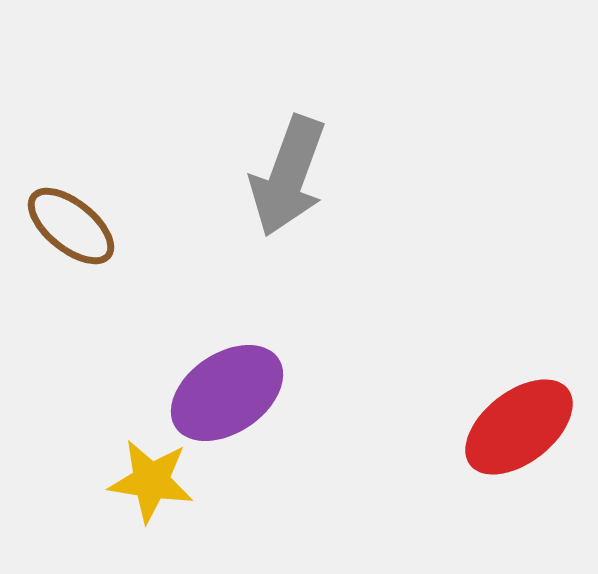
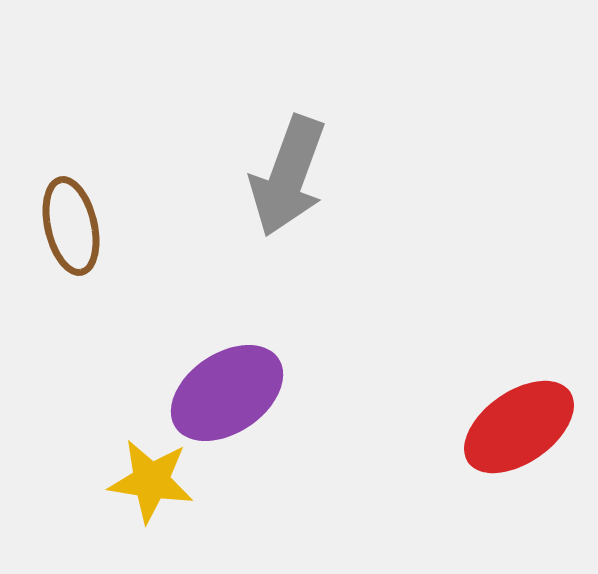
brown ellipse: rotated 38 degrees clockwise
red ellipse: rotated 3 degrees clockwise
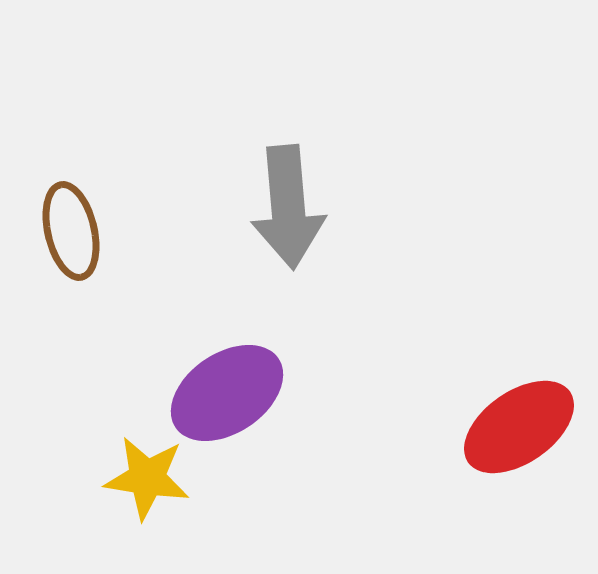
gray arrow: moved 31 px down; rotated 25 degrees counterclockwise
brown ellipse: moved 5 px down
yellow star: moved 4 px left, 3 px up
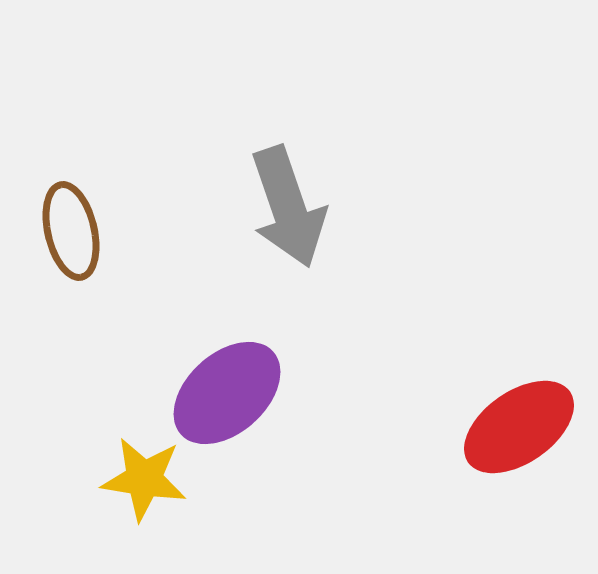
gray arrow: rotated 14 degrees counterclockwise
purple ellipse: rotated 8 degrees counterclockwise
yellow star: moved 3 px left, 1 px down
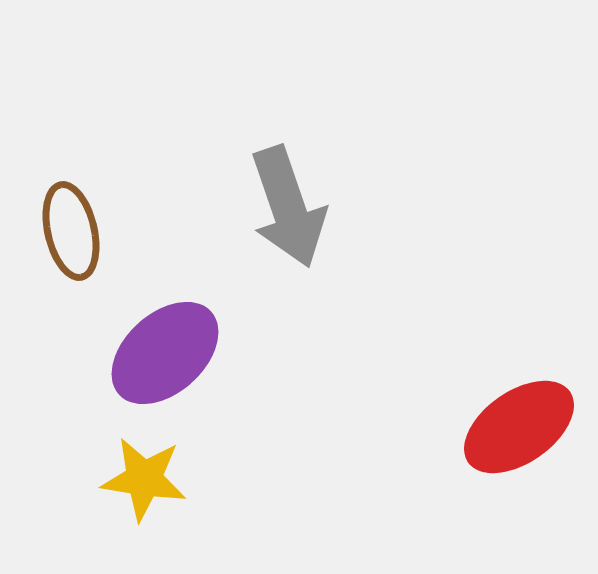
purple ellipse: moved 62 px left, 40 px up
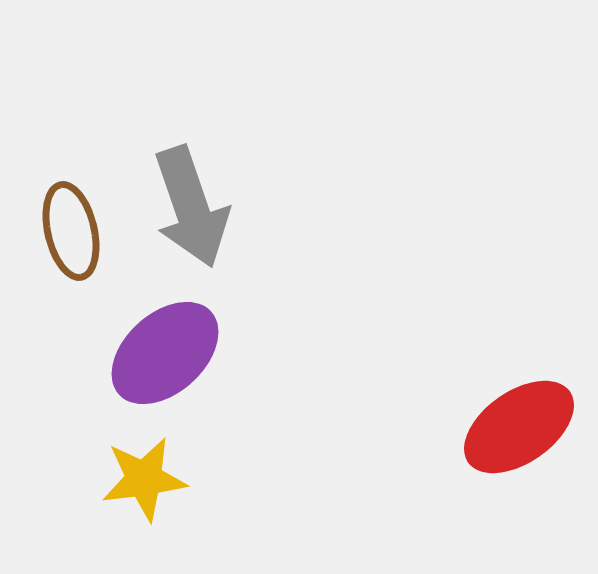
gray arrow: moved 97 px left
yellow star: rotated 16 degrees counterclockwise
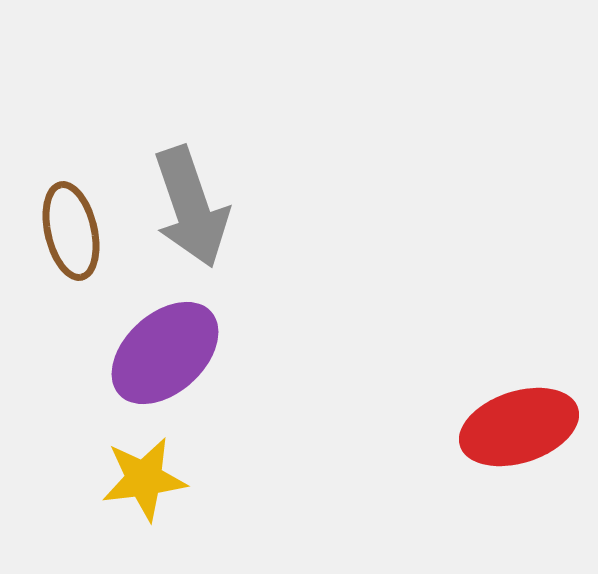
red ellipse: rotated 17 degrees clockwise
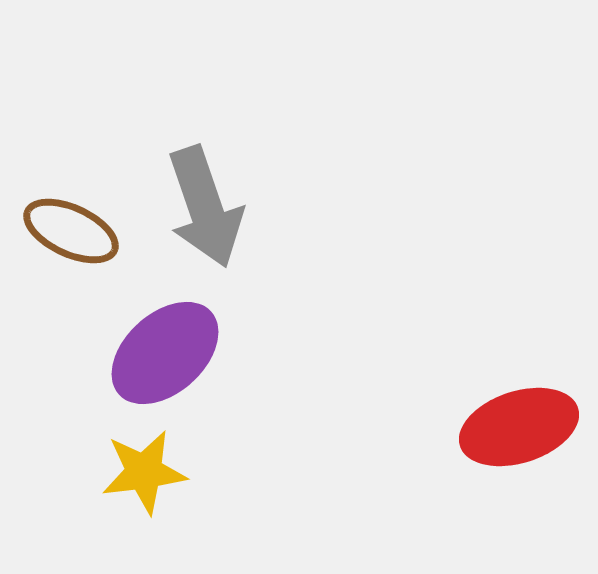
gray arrow: moved 14 px right
brown ellipse: rotated 52 degrees counterclockwise
yellow star: moved 7 px up
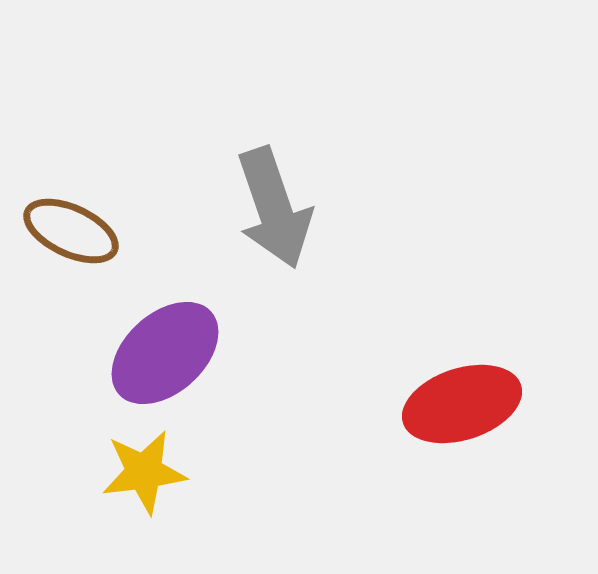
gray arrow: moved 69 px right, 1 px down
red ellipse: moved 57 px left, 23 px up
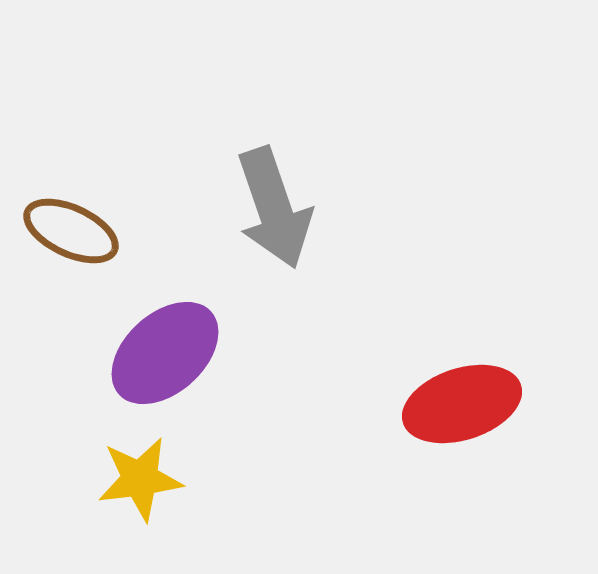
yellow star: moved 4 px left, 7 px down
